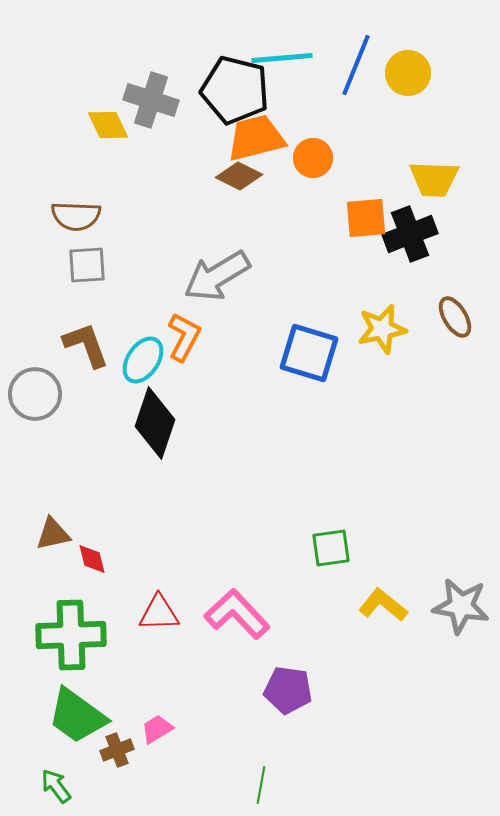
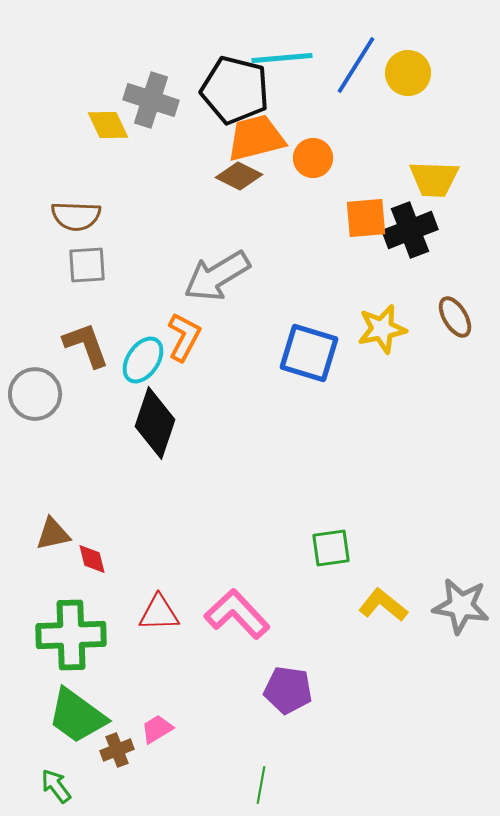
blue line: rotated 10 degrees clockwise
black cross: moved 4 px up
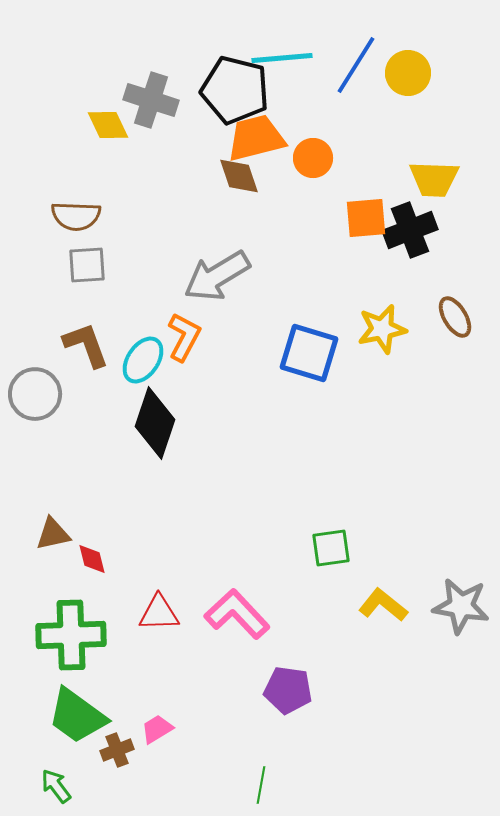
brown diamond: rotated 45 degrees clockwise
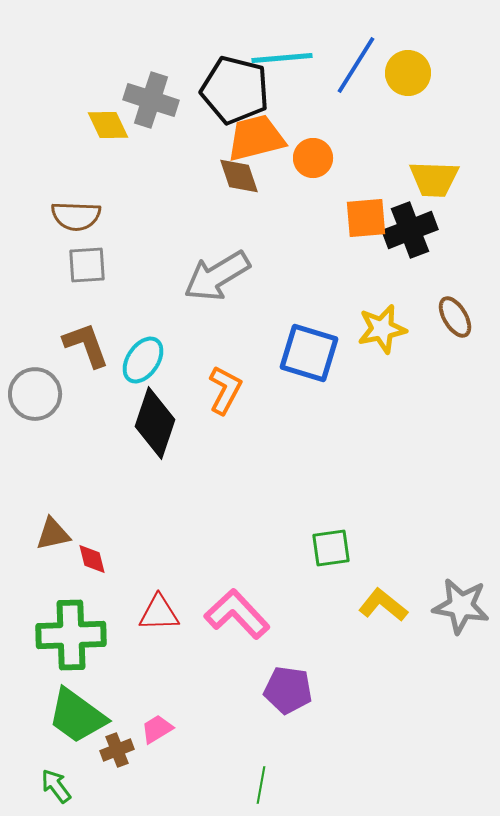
orange L-shape: moved 41 px right, 53 px down
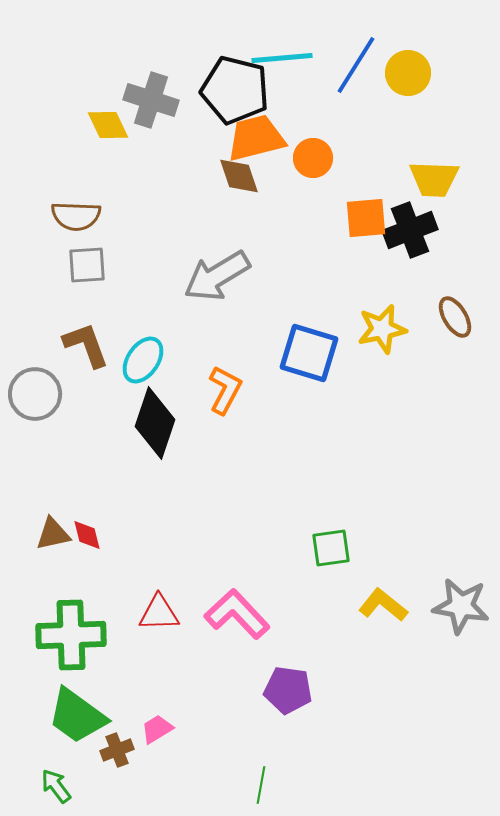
red diamond: moved 5 px left, 24 px up
